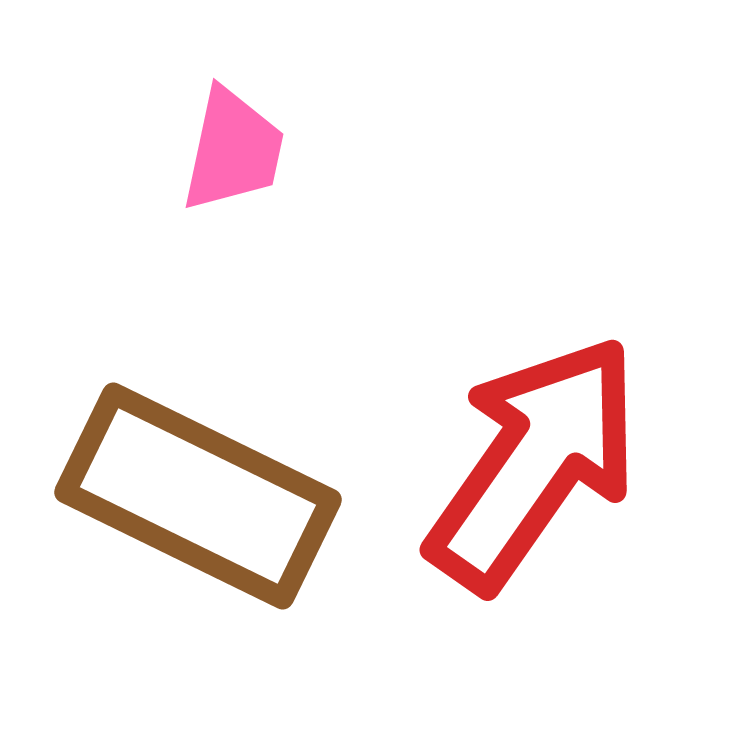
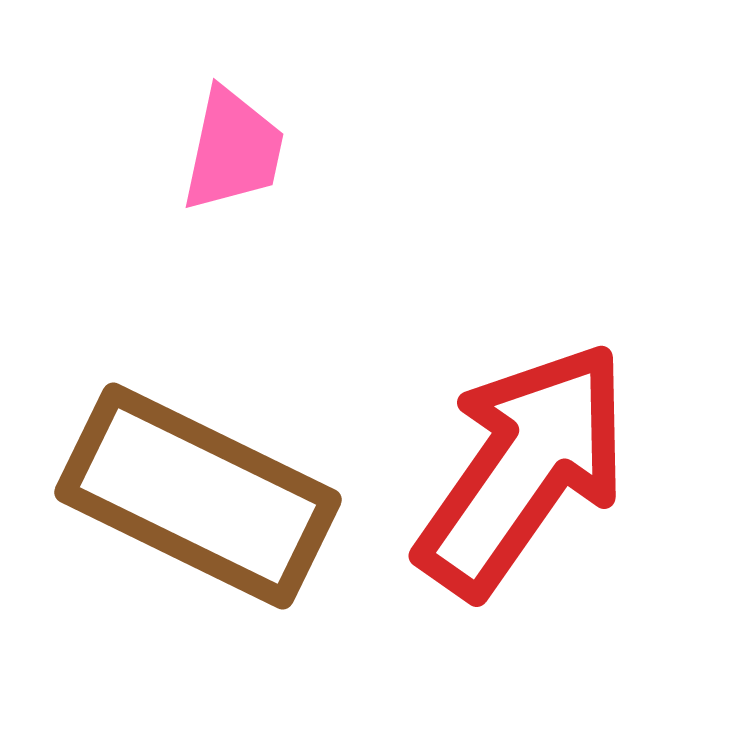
red arrow: moved 11 px left, 6 px down
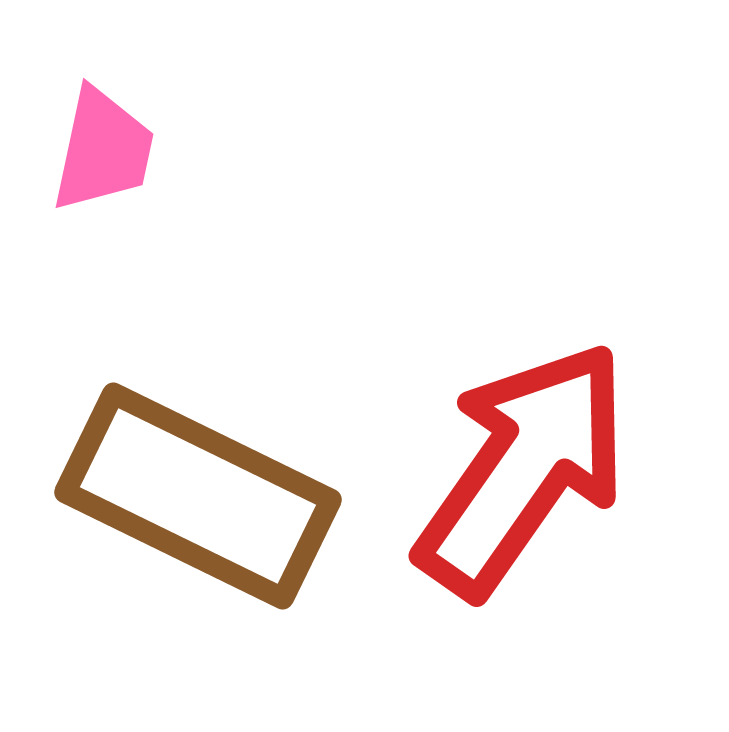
pink trapezoid: moved 130 px left
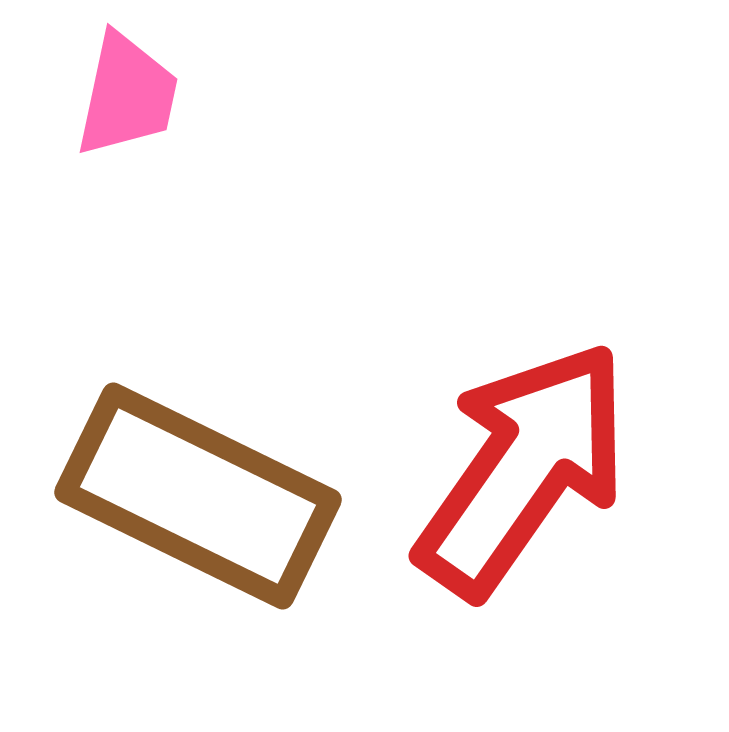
pink trapezoid: moved 24 px right, 55 px up
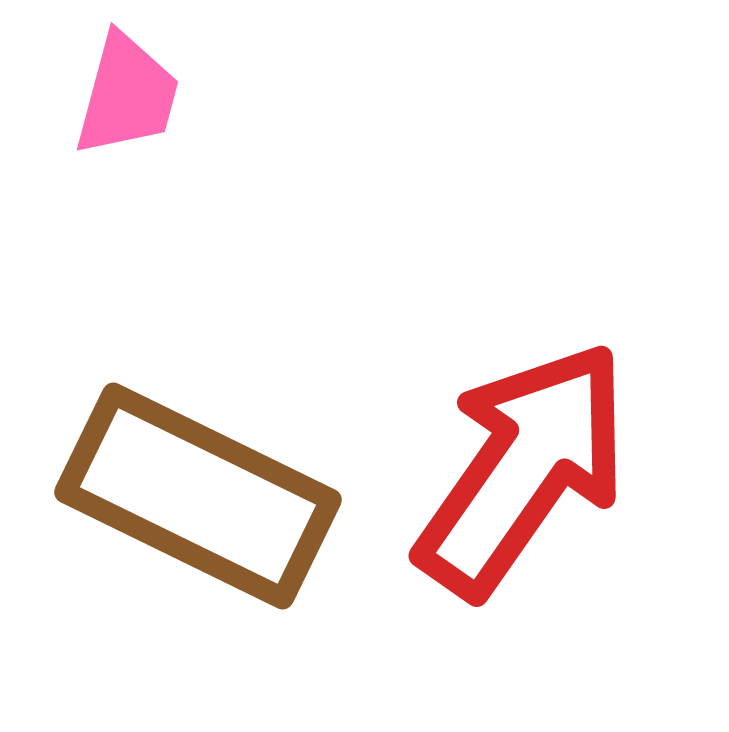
pink trapezoid: rotated 3 degrees clockwise
